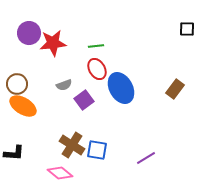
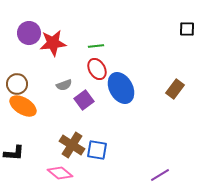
purple line: moved 14 px right, 17 px down
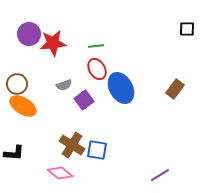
purple circle: moved 1 px down
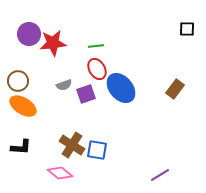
brown circle: moved 1 px right, 3 px up
blue ellipse: rotated 12 degrees counterclockwise
purple square: moved 2 px right, 6 px up; rotated 18 degrees clockwise
black L-shape: moved 7 px right, 6 px up
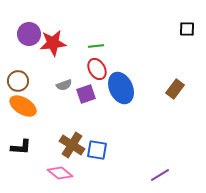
blue ellipse: rotated 16 degrees clockwise
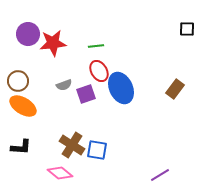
purple circle: moved 1 px left
red ellipse: moved 2 px right, 2 px down
